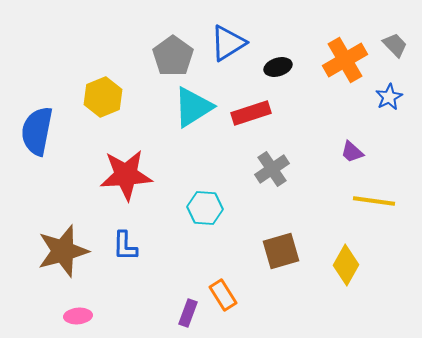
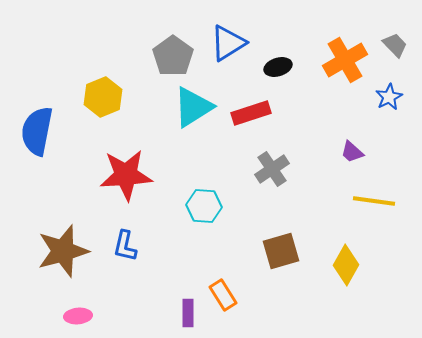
cyan hexagon: moved 1 px left, 2 px up
blue L-shape: rotated 12 degrees clockwise
purple rectangle: rotated 20 degrees counterclockwise
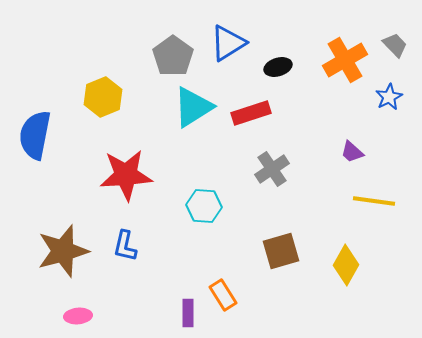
blue semicircle: moved 2 px left, 4 px down
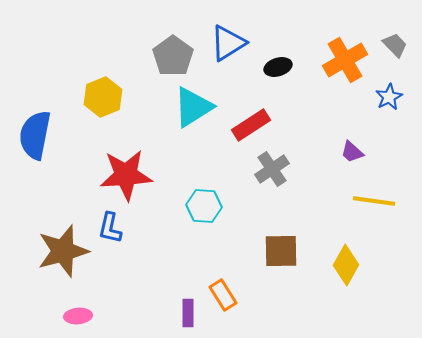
red rectangle: moved 12 px down; rotated 15 degrees counterclockwise
blue L-shape: moved 15 px left, 18 px up
brown square: rotated 15 degrees clockwise
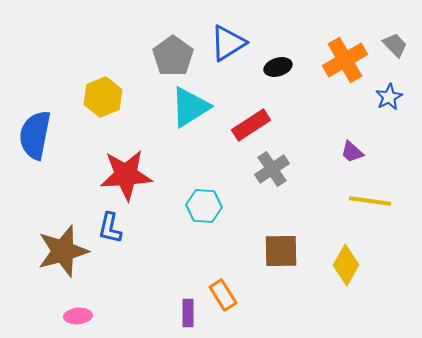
cyan triangle: moved 3 px left
yellow line: moved 4 px left
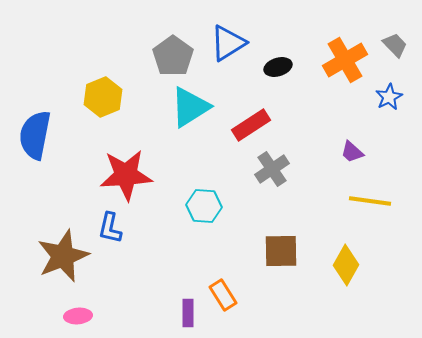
brown star: moved 5 px down; rotated 6 degrees counterclockwise
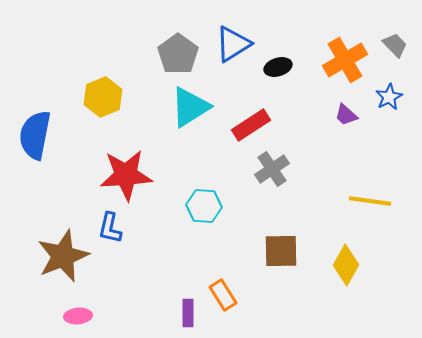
blue triangle: moved 5 px right, 1 px down
gray pentagon: moved 5 px right, 2 px up
purple trapezoid: moved 6 px left, 37 px up
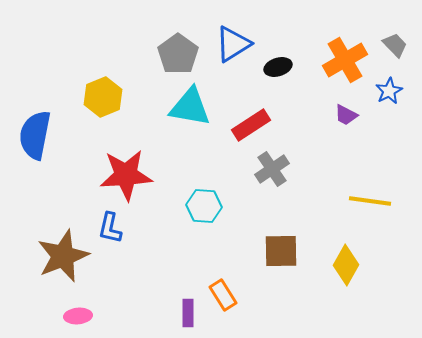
blue star: moved 6 px up
cyan triangle: rotated 42 degrees clockwise
purple trapezoid: rotated 15 degrees counterclockwise
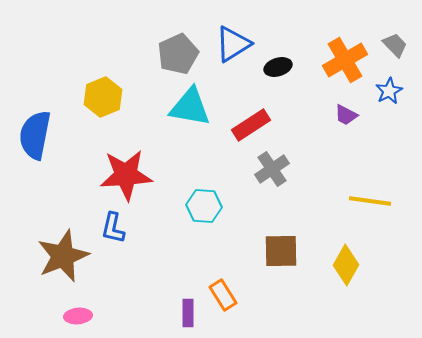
gray pentagon: rotated 12 degrees clockwise
blue L-shape: moved 3 px right
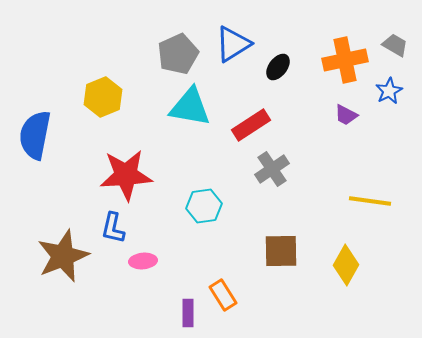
gray trapezoid: rotated 16 degrees counterclockwise
orange cross: rotated 18 degrees clockwise
black ellipse: rotated 36 degrees counterclockwise
cyan hexagon: rotated 12 degrees counterclockwise
pink ellipse: moved 65 px right, 55 px up
